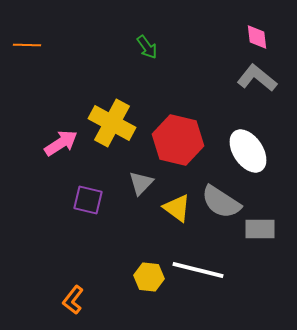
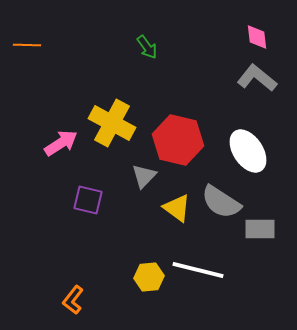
gray triangle: moved 3 px right, 7 px up
yellow hexagon: rotated 12 degrees counterclockwise
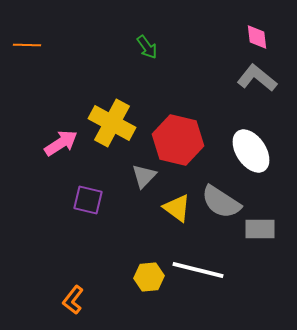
white ellipse: moved 3 px right
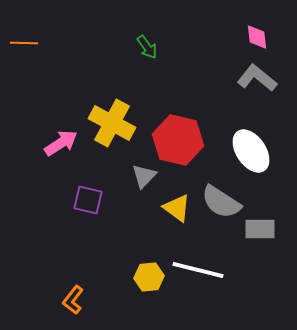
orange line: moved 3 px left, 2 px up
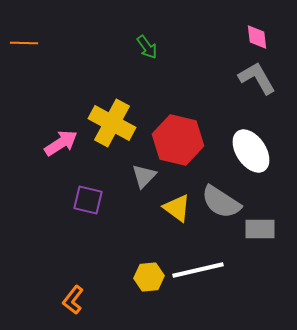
gray L-shape: rotated 21 degrees clockwise
white line: rotated 27 degrees counterclockwise
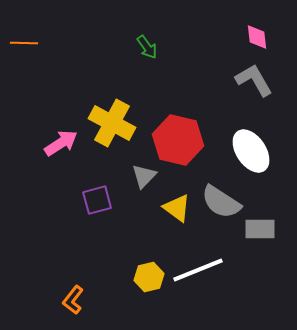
gray L-shape: moved 3 px left, 2 px down
purple square: moved 9 px right; rotated 28 degrees counterclockwise
white line: rotated 9 degrees counterclockwise
yellow hexagon: rotated 8 degrees counterclockwise
